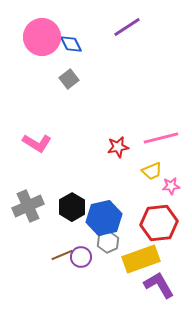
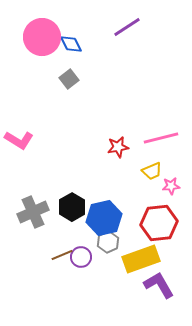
pink L-shape: moved 18 px left, 3 px up
gray cross: moved 5 px right, 6 px down
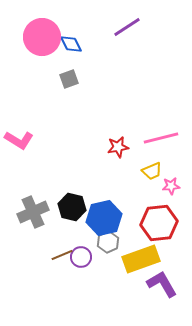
gray square: rotated 18 degrees clockwise
black hexagon: rotated 16 degrees counterclockwise
purple L-shape: moved 3 px right, 1 px up
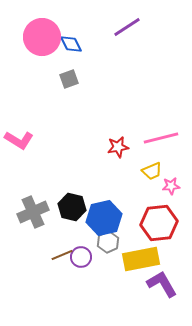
yellow rectangle: rotated 9 degrees clockwise
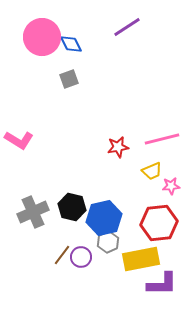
pink line: moved 1 px right, 1 px down
brown line: rotated 30 degrees counterclockwise
purple L-shape: rotated 120 degrees clockwise
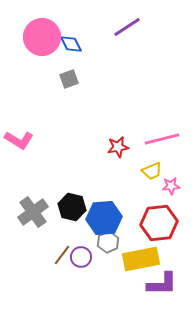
gray cross: rotated 12 degrees counterclockwise
blue hexagon: rotated 8 degrees clockwise
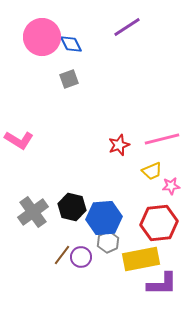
red star: moved 1 px right, 2 px up; rotated 10 degrees counterclockwise
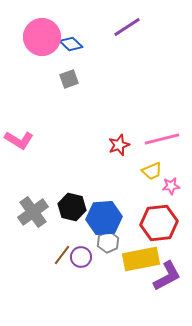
blue diamond: rotated 20 degrees counterclockwise
purple L-shape: moved 5 px right, 8 px up; rotated 28 degrees counterclockwise
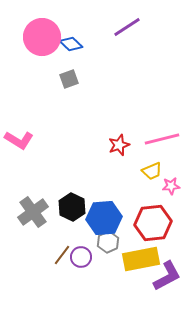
black hexagon: rotated 12 degrees clockwise
red hexagon: moved 6 px left
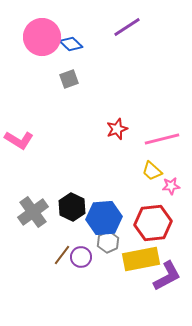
red star: moved 2 px left, 16 px up
yellow trapezoid: rotated 65 degrees clockwise
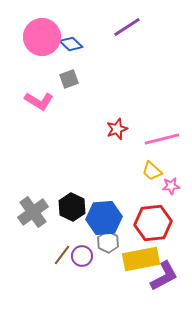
pink L-shape: moved 20 px right, 39 px up
gray hexagon: rotated 10 degrees counterclockwise
purple circle: moved 1 px right, 1 px up
purple L-shape: moved 3 px left
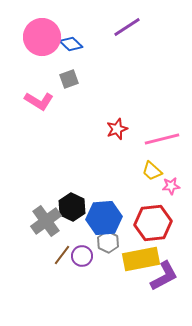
gray cross: moved 13 px right, 9 px down
